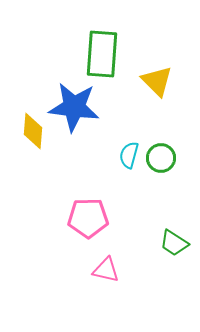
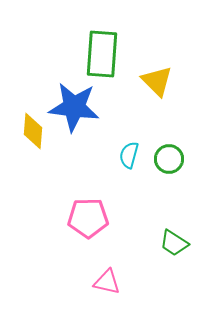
green circle: moved 8 px right, 1 px down
pink triangle: moved 1 px right, 12 px down
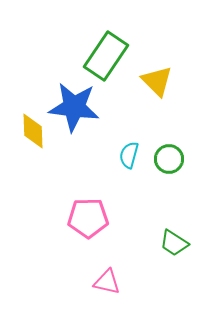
green rectangle: moved 4 px right, 2 px down; rotated 30 degrees clockwise
yellow diamond: rotated 6 degrees counterclockwise
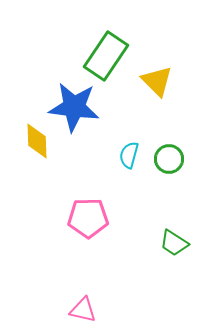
yellow diamond: moved 4 px right, 10 px down
pink triangle: moved 24 px left, 28 px down
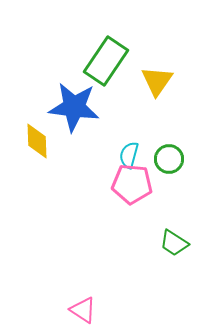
green rectangle: moved 5 px down
yellow triangle: rotated 20 degrees clockwise
pink pentagon: moved 44 px right, 34 px up; rotated 6 degrees clockwise
pink triangle: rotated 20 degrees clockwise
